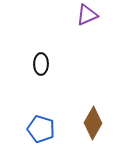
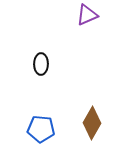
brown diamond: moved 1 px left
blue pentagon: rotated 12 degrees counterclockwise
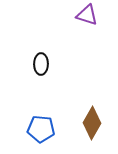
purple triangle: rotated 40 degrees clockwise
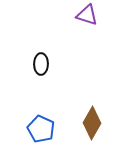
blue pentagon: rotated 20 degrees clockwise
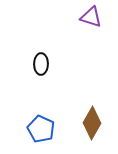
purple triangle: moved 4 px right, 2 px down
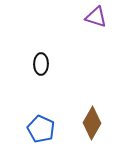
purple triangle: moved 5 px right
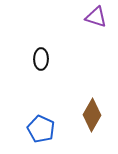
black ellipse: moved 5 px up
brown diamond: moved 8 px up
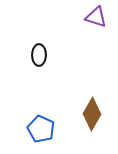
black ellipse: moved 2 px left, 4 px up
brown diamond: moved 1 px up
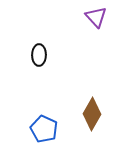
purple triangle: rotated 30 degrees clockwise
blue pentagon: moved 3 px right
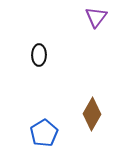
purple triangle: rotated 20 degrees clockwise
blue pentagon: moved 4 px down; rotated 16 degrees clockwise
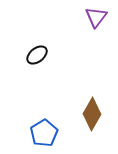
black ellipse: moved 2 px left; rotated 50 degrees clockwise
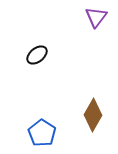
brown diamond: moved 1 px right, 1 px down
blue pentagon: moved 2 px left; rotated 8 degrees counterclockwise
